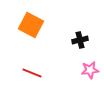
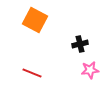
orange square: moved 4 px right, 5 px up
black cross: moved 4 px down
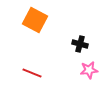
black cross: rotated 28 degrees clockwise
pink star: moved 1 px left
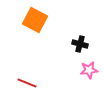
red line: moved 5 px left, 10 px down
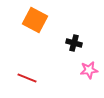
black cross: moved 6 px left, 1 px up
red line: moved 5 px up
